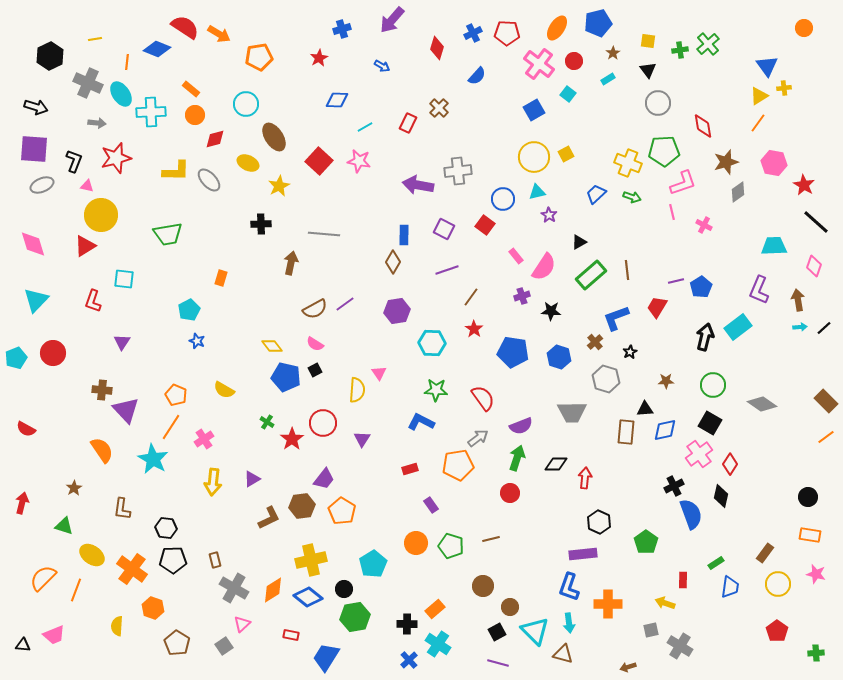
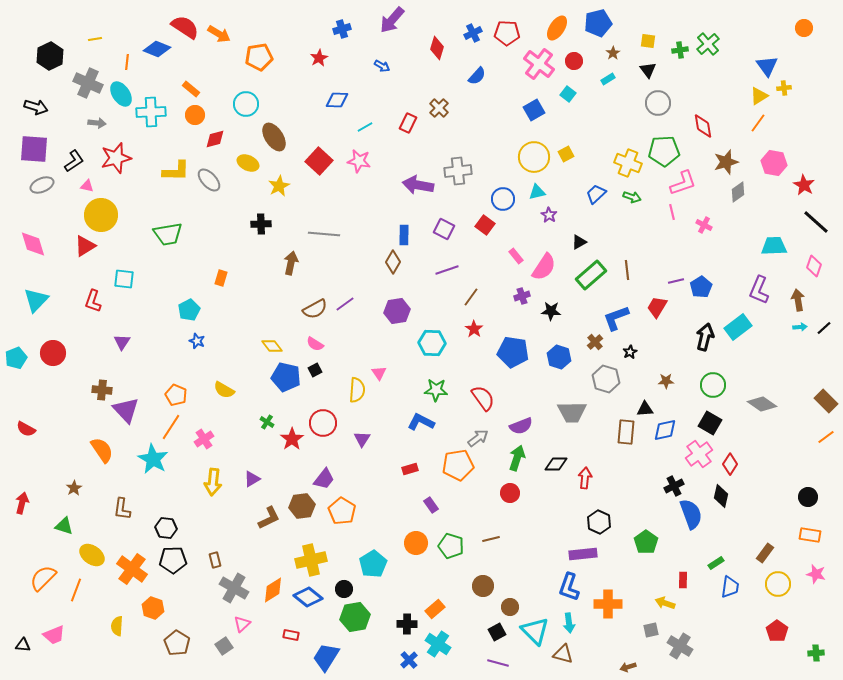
black L-shape at (74, 161): rotated 35 degrees clockwise
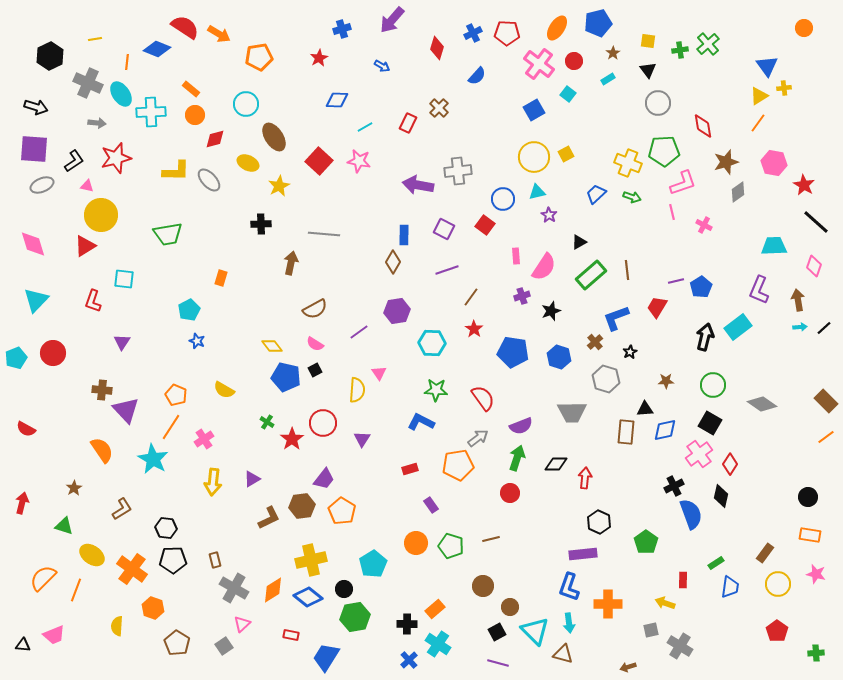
pink rectangle at (516, 256): rotated 35 degrees clockwise
purple line at (345, 304): moved 14 px right, 28 px down
black star at (551, 311): rotated 24 degrees counterclockwise
brown L-shape at (122, 509): rotated 130 degrees counterclockwise
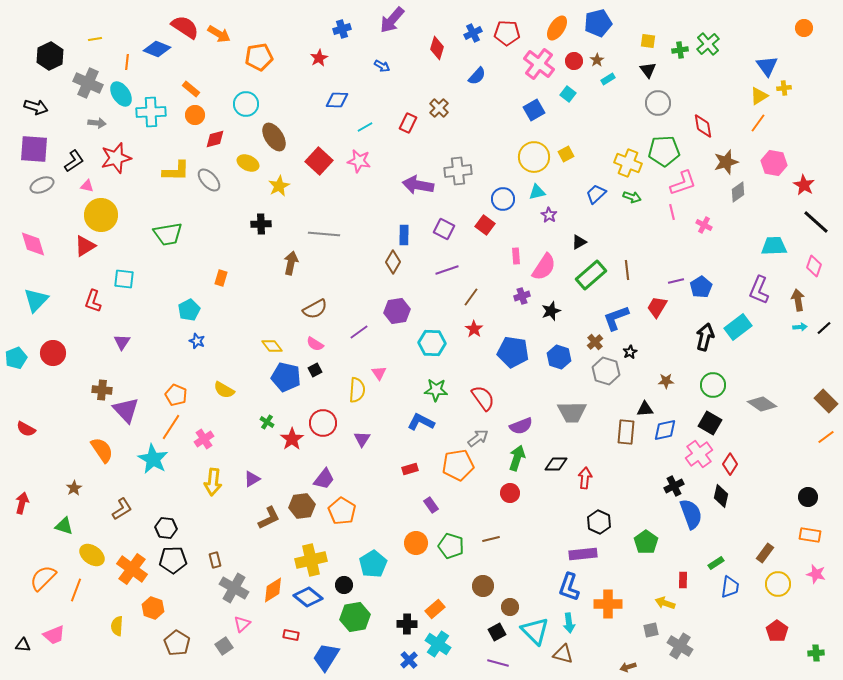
brown star at (613, 53): moved 16 px left, 7 px down
gray hexagon at (606, 379): moved 8 px up
black circle at (344, 589): moved 4 px up
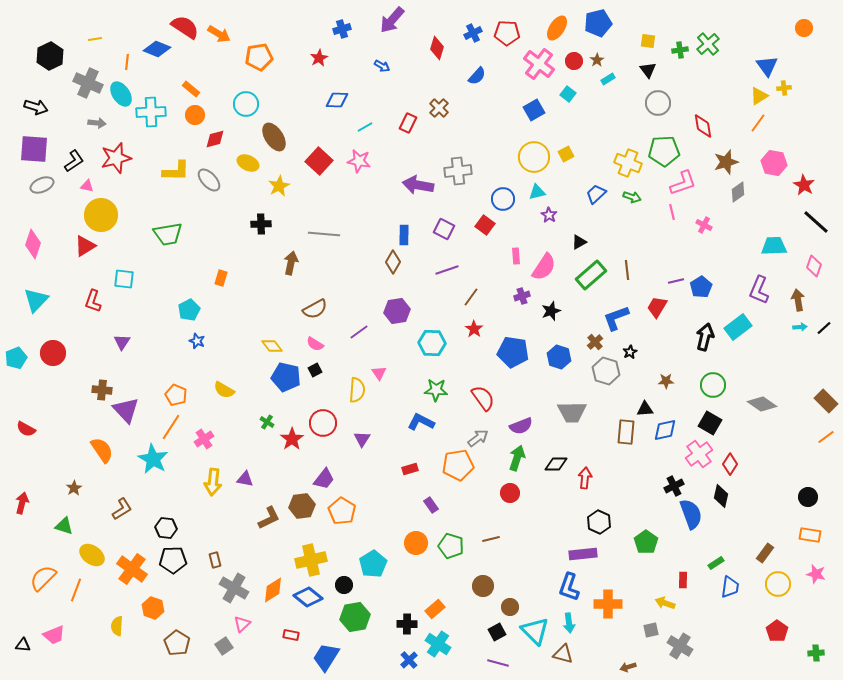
pink diamond at (33, 244): rotated 36 degrees clockwise
purple triangle at (252, 479): moved 7 px left; rotated 42 degrees clockwise
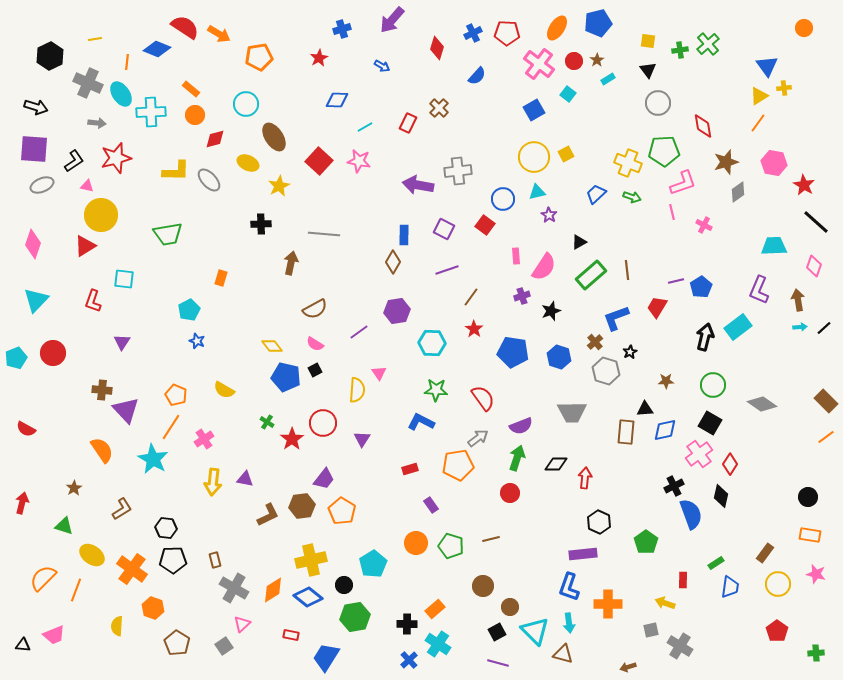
brown L-shape at (269, 518): moved 1 px left, 3 px up
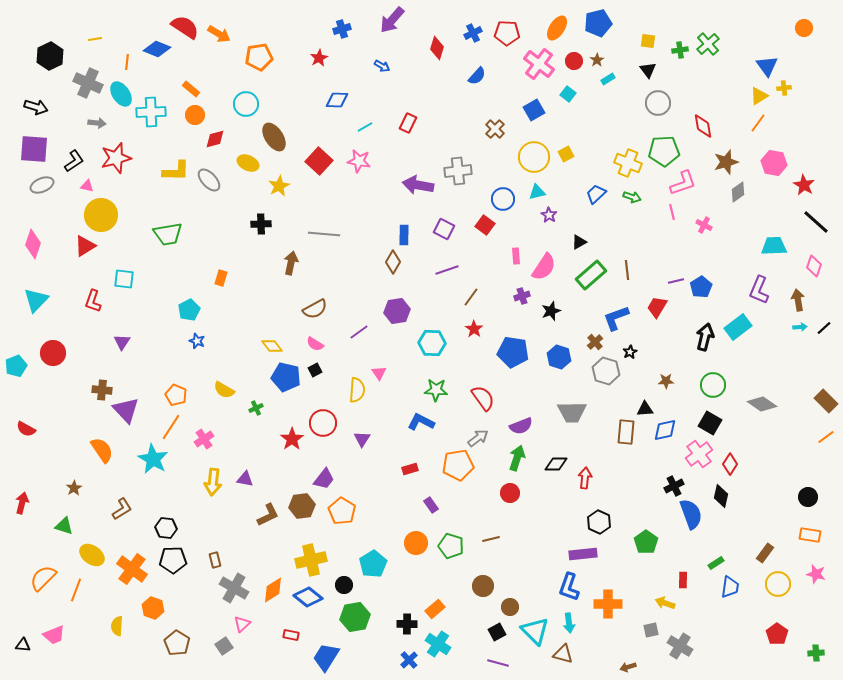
brown cross at (439, 108): moved 56 px right, 21 px down
cyan pentagon at (16, 358): moved 8 px down
green cross at (267, 422): moved 11 px left, 14 px up; rotated 32 degrees clockwise
red pentagon at (777, 631): moved 3 px down
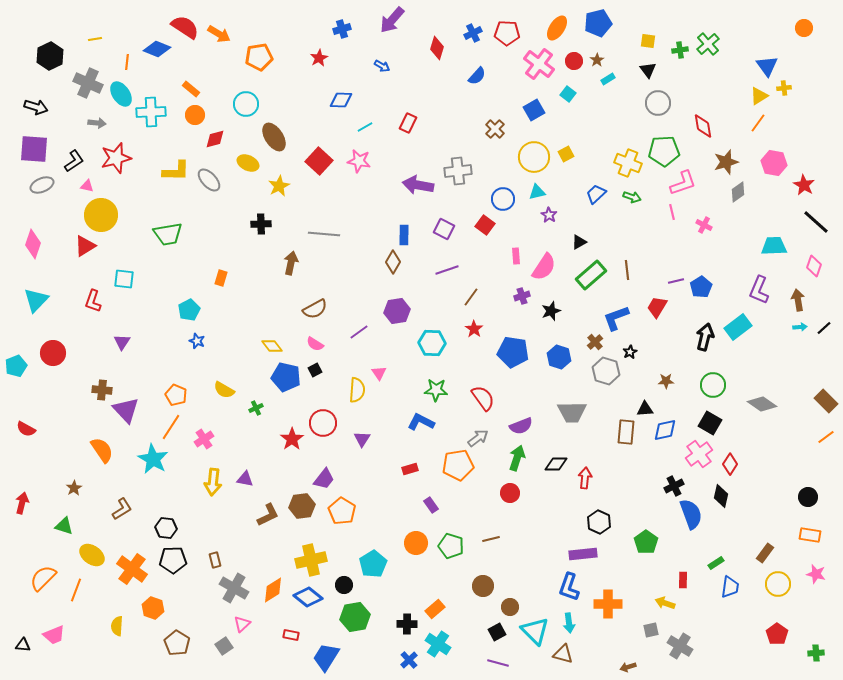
blue diamond at (337, 100): moved 4 px right
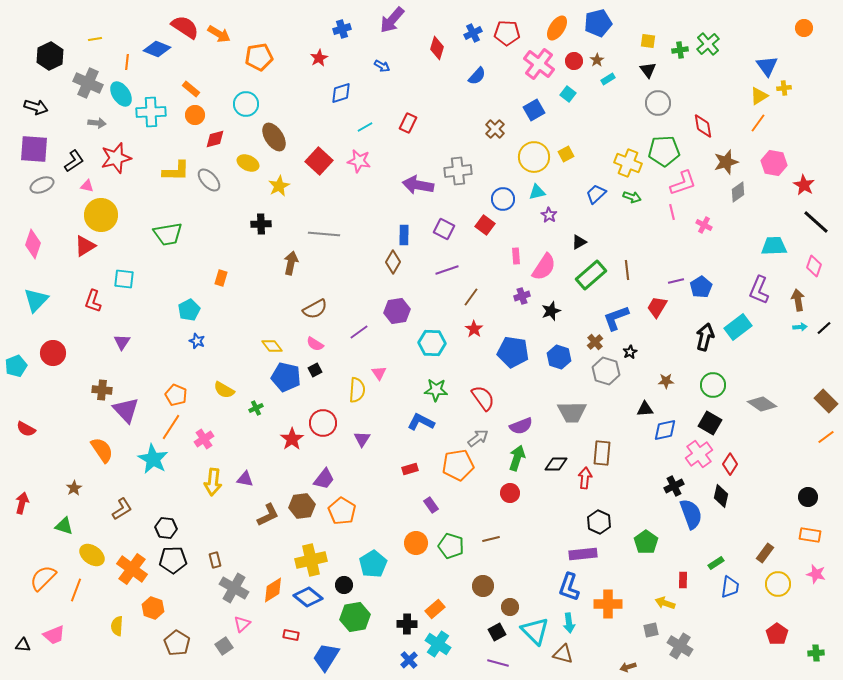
blue diamond at (341, 100): moved 7 px up; rotated 20 degrees counterclockwise
brown rectangle at (626, 432): moved 24 px left, 21 px down
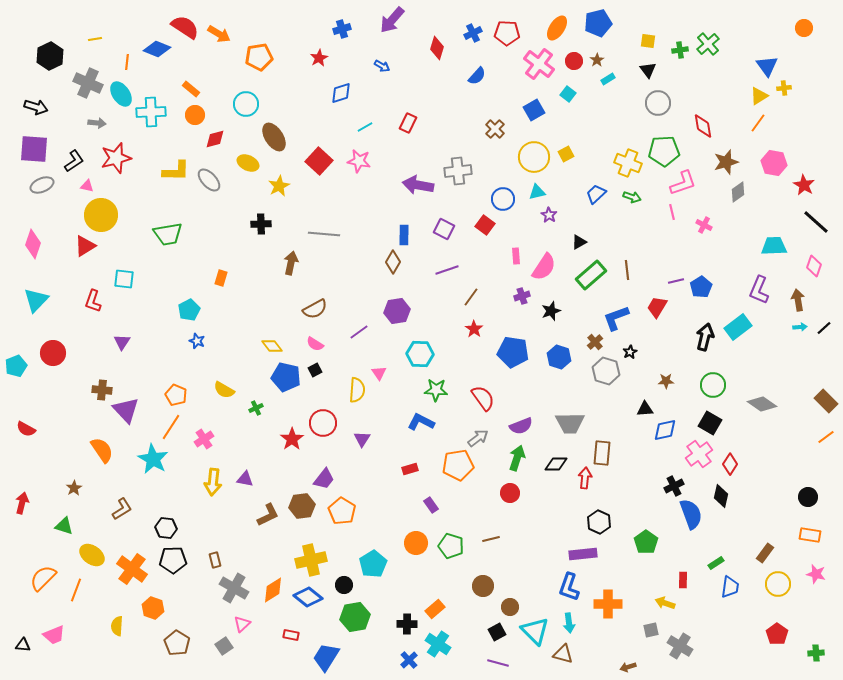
cyan hexagon at (432, 343): moved 12 px left, 11 px down
gray trapezoid at (572, 412): moved 2 px left, 11 px down
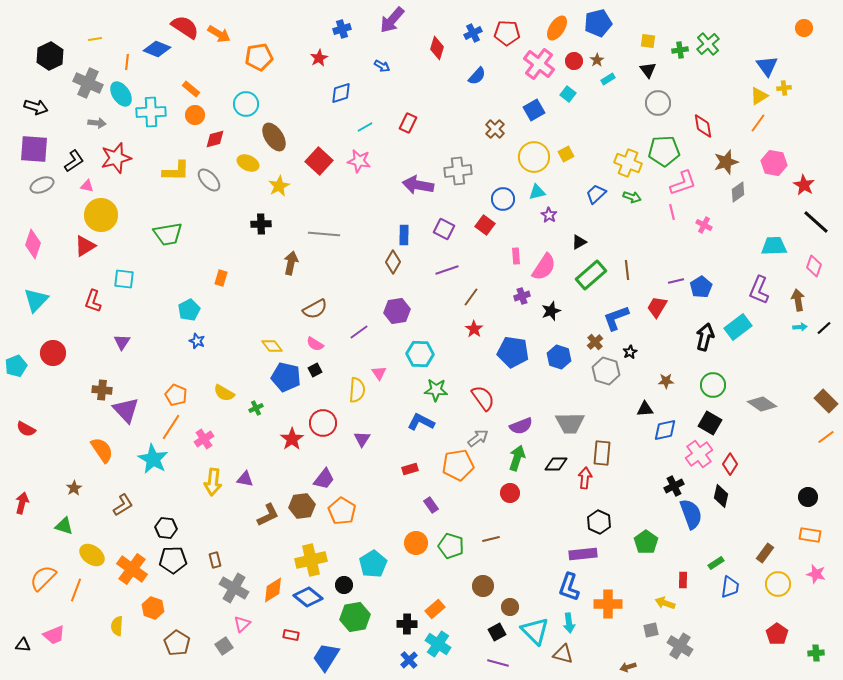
yellow semicircle at (224, 390): moved 3 px down
brown L-shape at (122, 509): moved 1 px right, 4 px up
